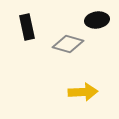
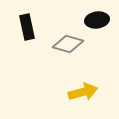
yellow arrow: rotated 12 degrees counterclockwise
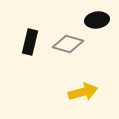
black rectangle: moved 3 px right, 15 px down; rotated 25 degrees clockwise
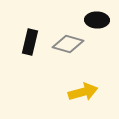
black ellipse: rotated 10 degrees clockwise
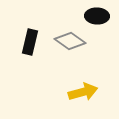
black ellipse: moved 4 px up
gray diamond: moved 2 px right, 3 px up; rotated 20 degrees clockwise
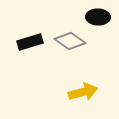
black ellipse: moved 1 px right, 1 px down
black rectangle: rotated 60 degrees clockwise
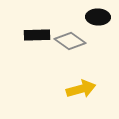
black rectangle: moved 7 px right, 7 px up; rotated 15 degrees clockwise
yellow arrow: moved 2 px left, 3 px up
